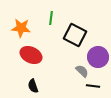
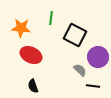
gray semicircle: moved 2 px left, 1 px up
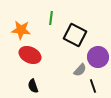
orange star: moved 2 px down
red ellipse: moved 1 px left
gray semicircle: rotated 88 degrees clockwise
black line: rotated 64 degrees clockwise
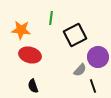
black square: rotated 35 degrees clockwise
red ellipse: rotated 10 degrees counterclockwise
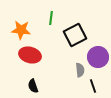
gray semicircle: rotated 48 degrees counterclockwise
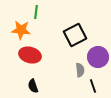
green line: moved 15 px left, 6 px up
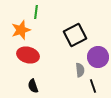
orange star: rotated 24 degrees counterclockwise
red ellipse: moved 2 px left
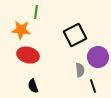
orange star: rotated 24 degrees clockwise
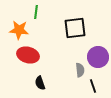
orange star: moved 2 px left
black square: moved 7 px up; rotated 20 degrees clockwise
black semicircle: moved 7 px right, 3 px up
